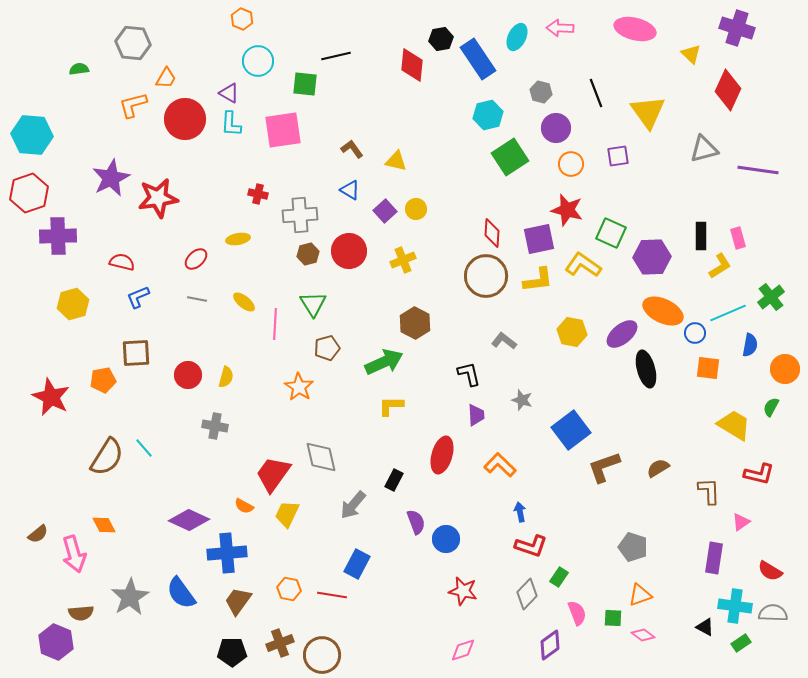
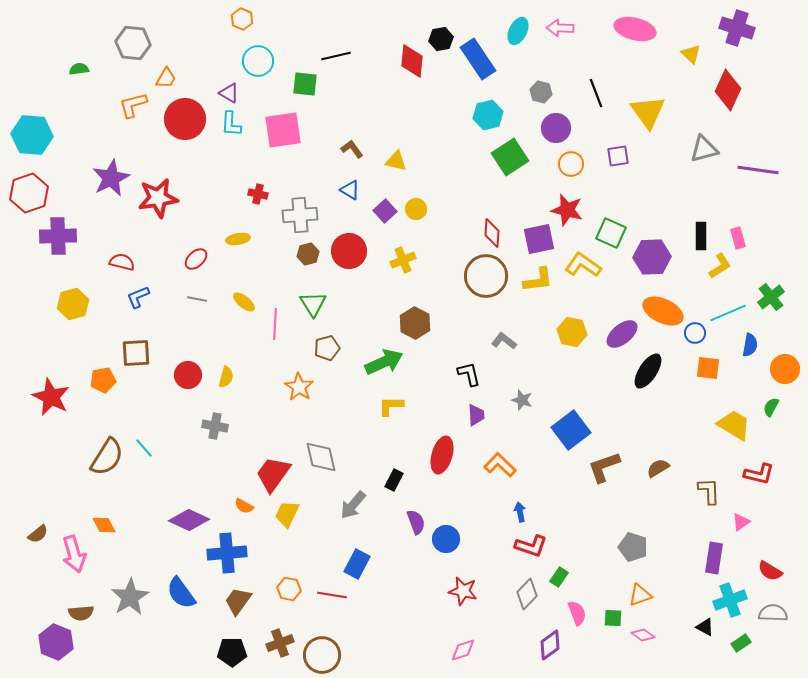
cyan ellipse at (517, 37): moved 1 px right, 6 px up
red diamond at (412, 65): moved 4 px up
black ellipse at (646, 369): moved 2 px right, 2 px down; rotated 48 degrees clockwise
cyan cross at (735, 606): moved 5 px left, 6 px up; rotated 28 degrees counterclockwise
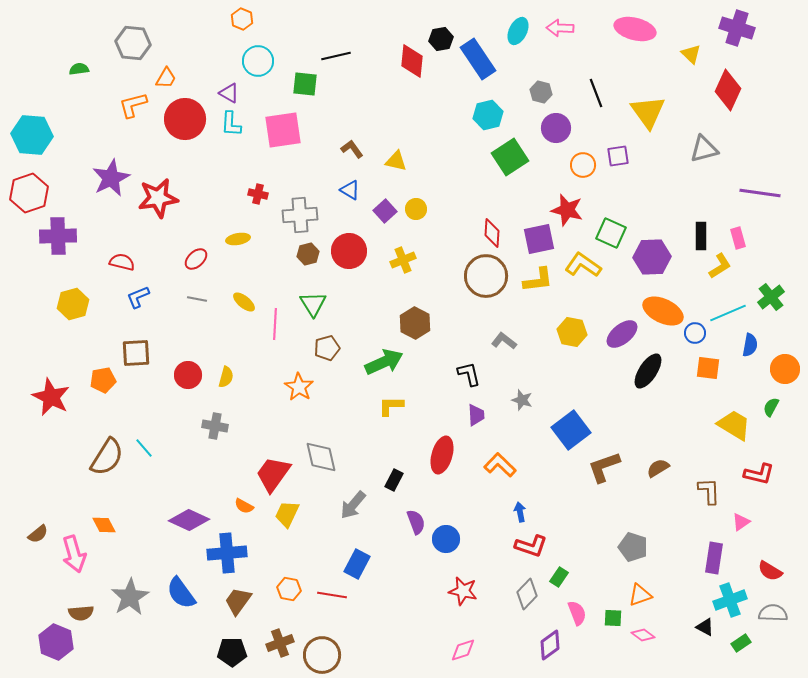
orange circle at (571, 164): moved 12 px right, 1 px down
purple line at (758, 170): moved 2 px right, 23 px down
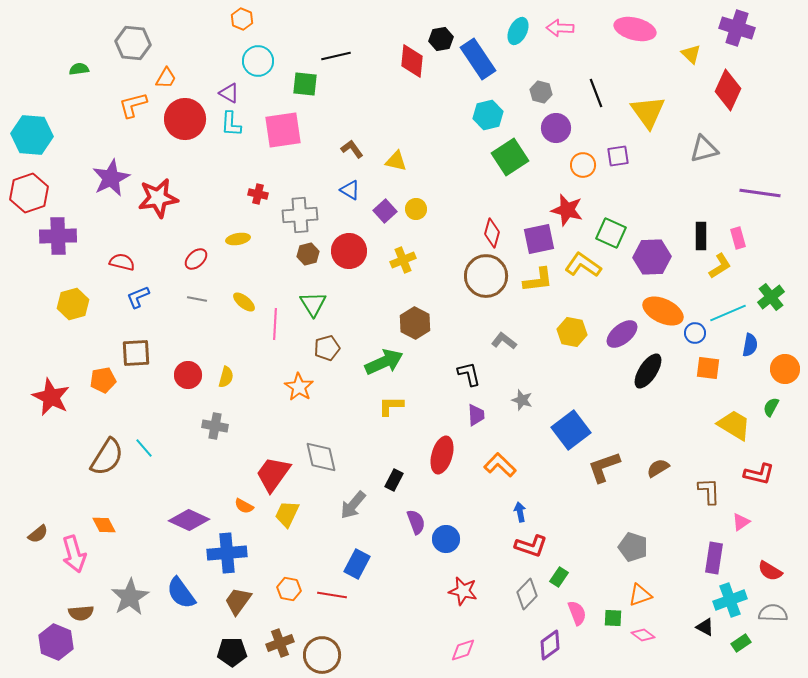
red diamond at (492, 233): rotated 12 degrees clockwise
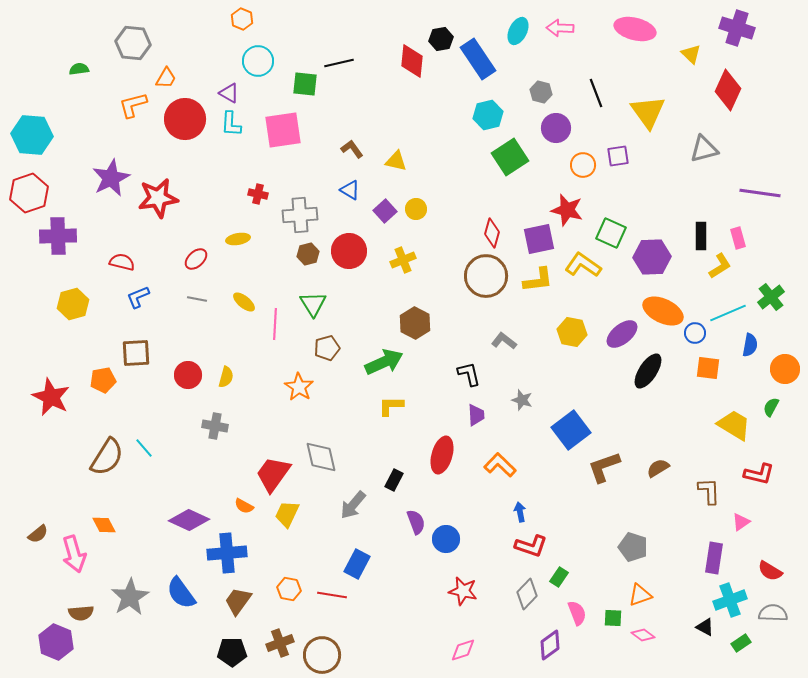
black line at (336, 56): moved 3 px right, 7 px down
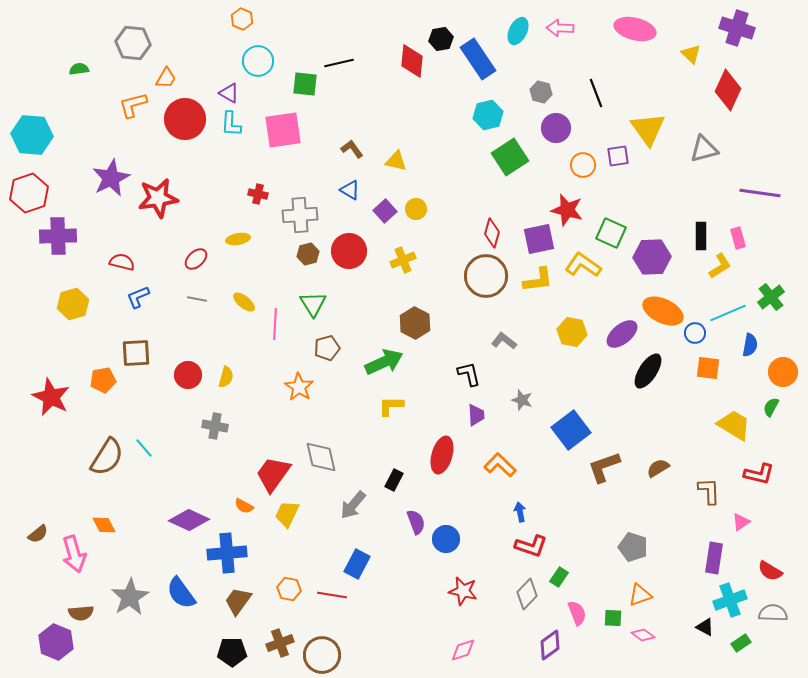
yellow triangle at (648, 112): moved 17 px down
orange circle at (785, 369): moved 2 px left, 3 px down
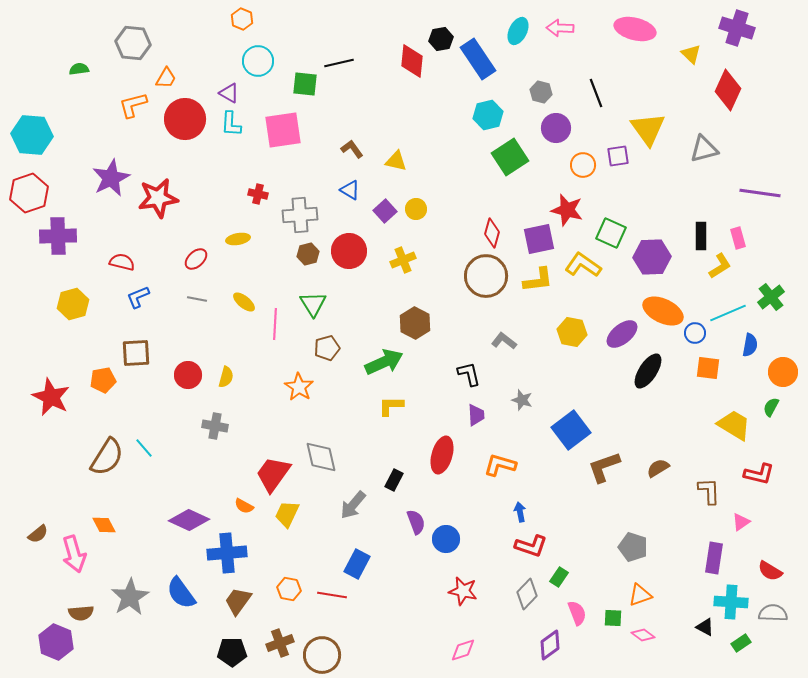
orange L-shape at (500, 465): rotated 28 degrees counterclockwise
cyan cross at (730, 600): moved 1 px right, 2 px down; rotated 24 degrees clockwise
